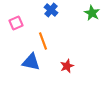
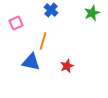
green star: rotated 21 degrees clockwise
orange line: rotated 36 degrees clockwise
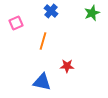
blue cross: moved 1 px down
blue triangle: moved 11 px right, 20 px down
red star: rotated 24 degrees clockwise
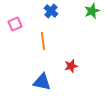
green star: moved 2 px up
pink square: moved 1 px left, 1 px down
orange line: rotated 24 degrees counterclockwise
red star: moved 4 px right; rotated 16 degrees counterclockwise
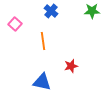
green star: rotated 21 degrees clockwise
pink square: rotated 24 degrees counterclockwise
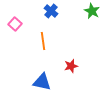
green star: rotated 28 degrees clockwise
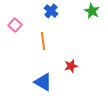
pink square: moved 1 px down
blue triangle: moved 1 px right; rotated 18 degrees clockwise
